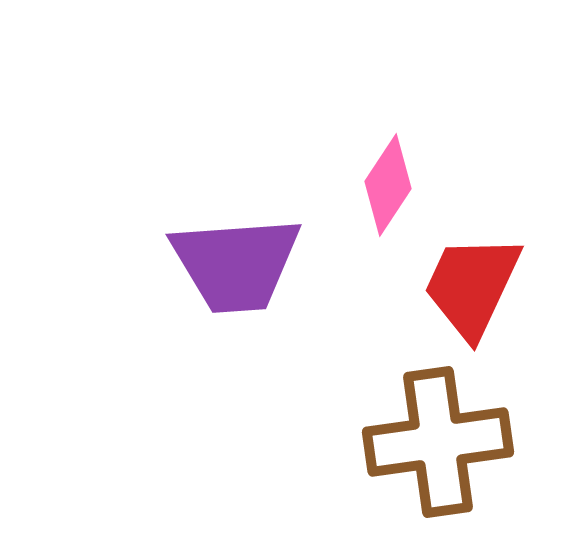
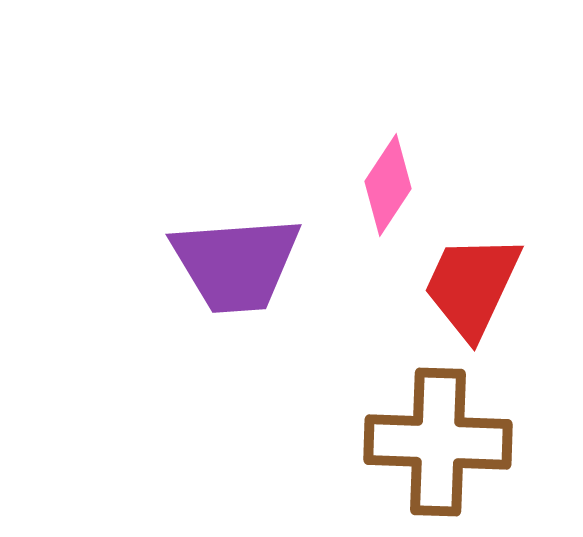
brown cross: rotated 10 degrees clockwise
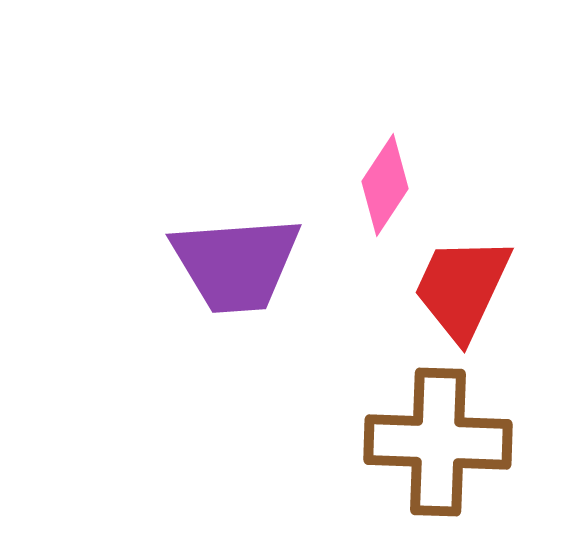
pink diamond: moved 3 px left
red trapezoid: moved 10 px left, 2 px down
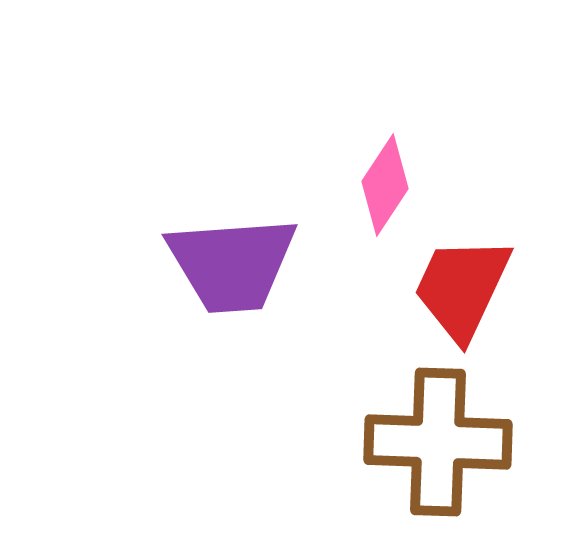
purple trapezoid: moved 4 px left
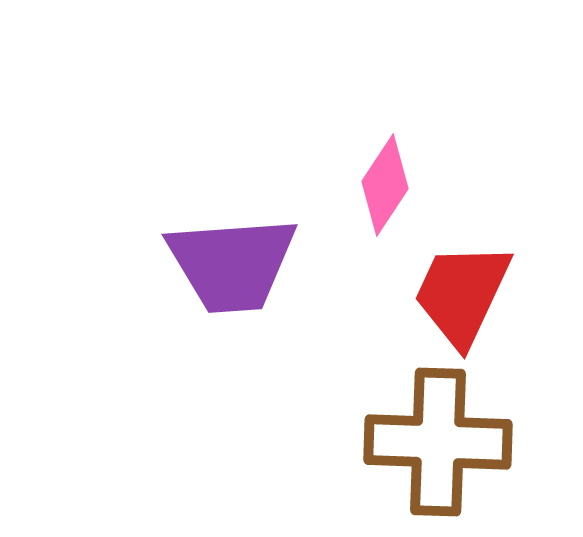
red trapezoid: moved 6 px down
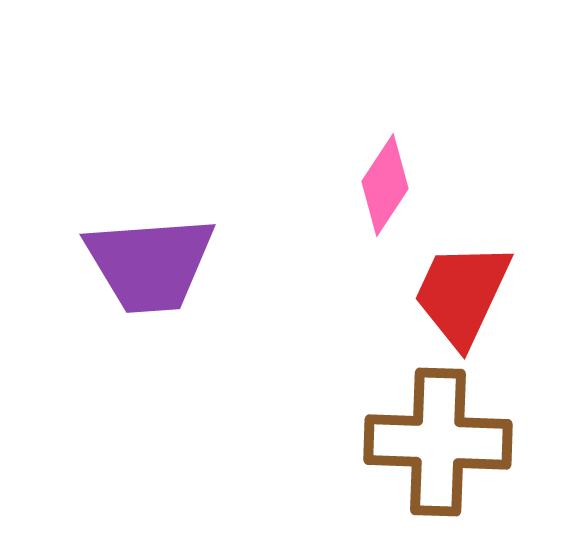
purple trapezoid: moved 82 px left
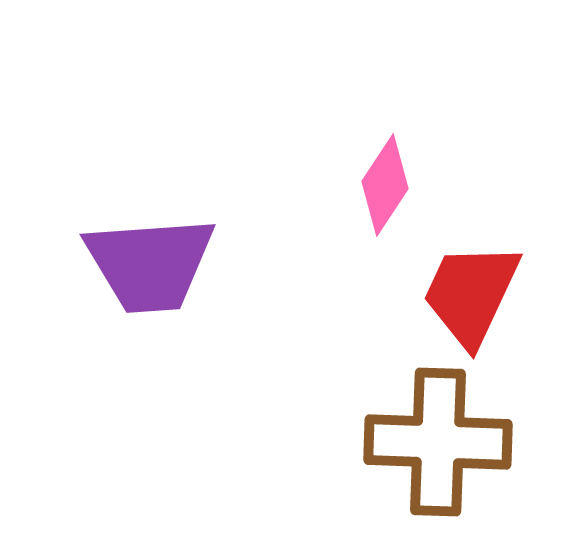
red trapezoid: moved 9 px right
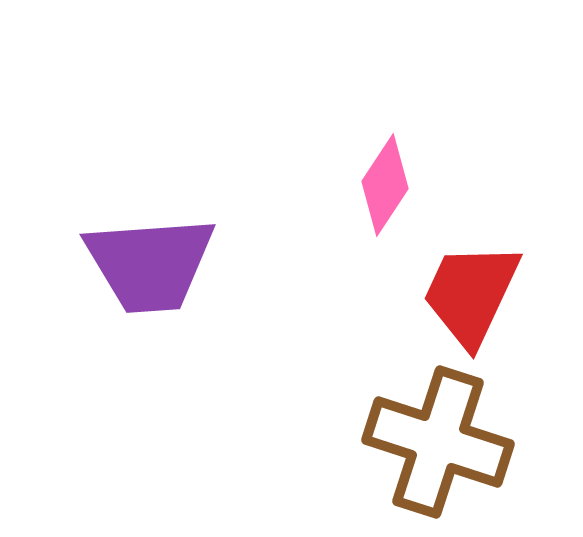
brown cross: rotated 16 degrees clockwise
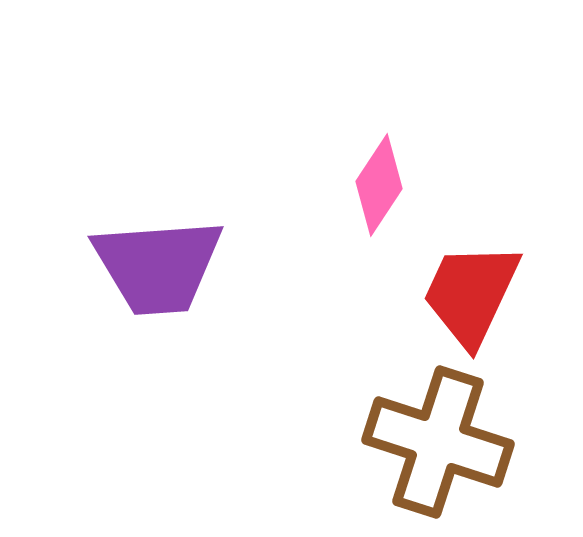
pink diamond: moved 6 px left
purple trapezoid: moved 8 px right, 2 px down
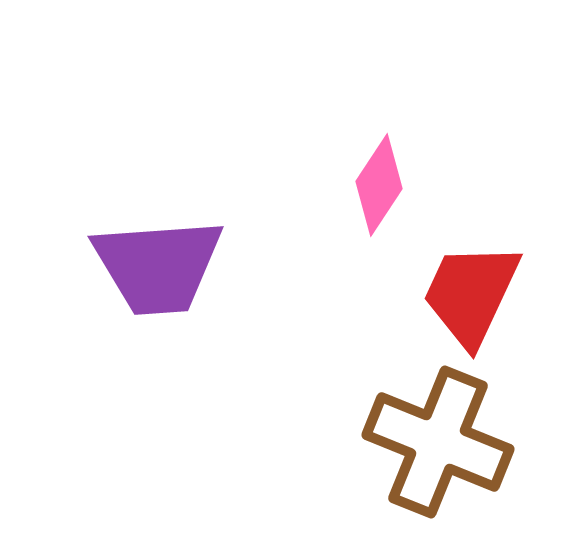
brown cross: rotated 4 degrees clockwise
